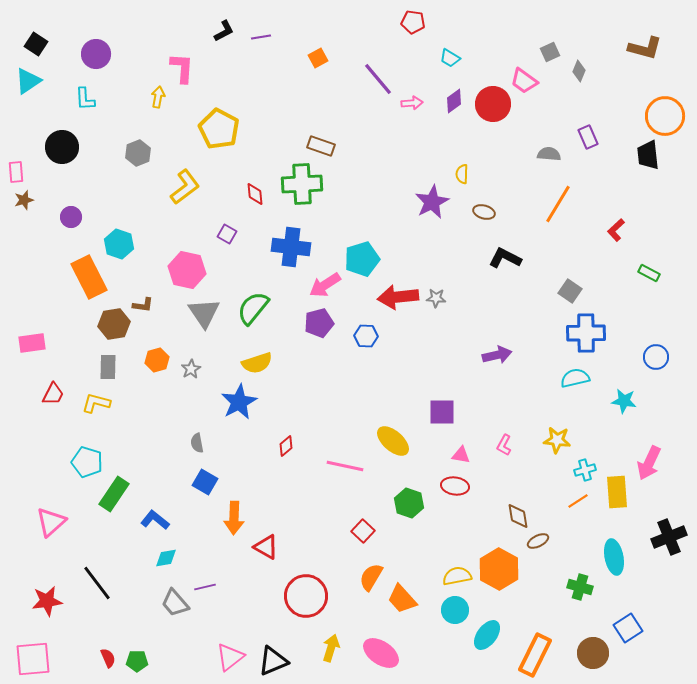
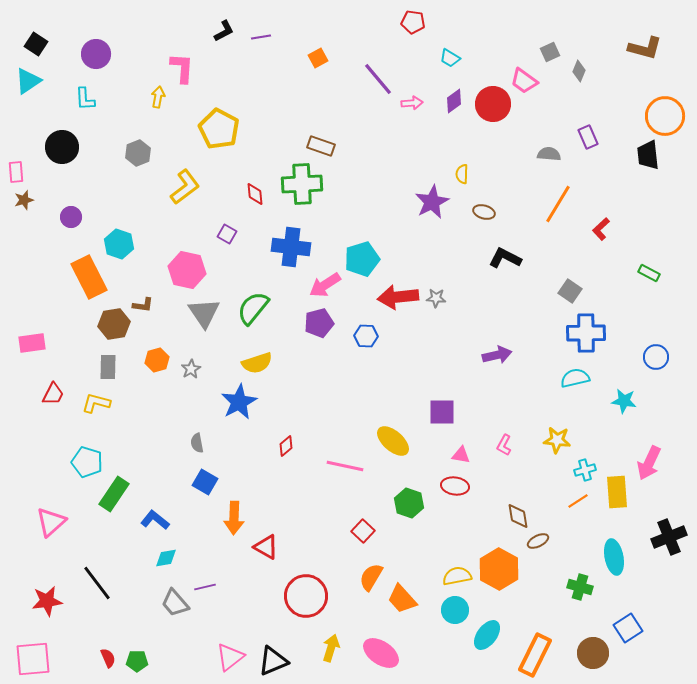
red L-shape at (616, 230): moved 15 px left, 1 px up
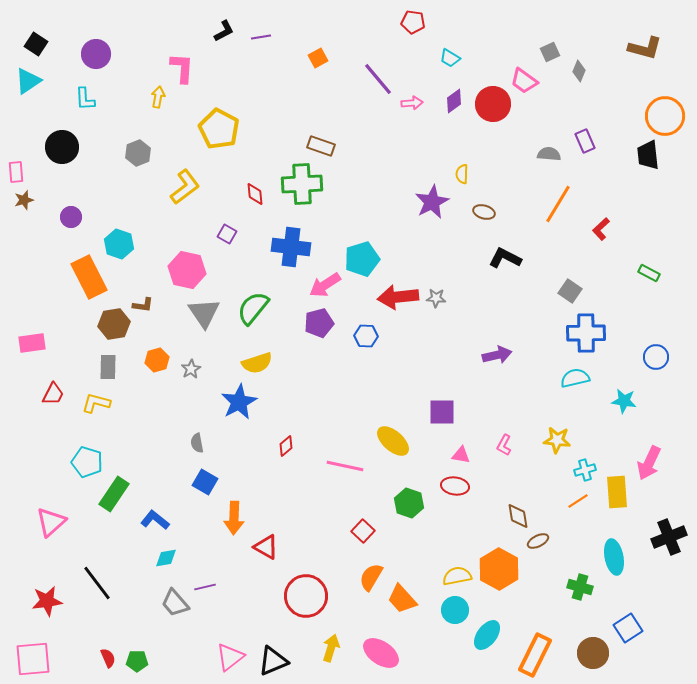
purple rectangle at (588, 137): moved 3 px left, 4 px down
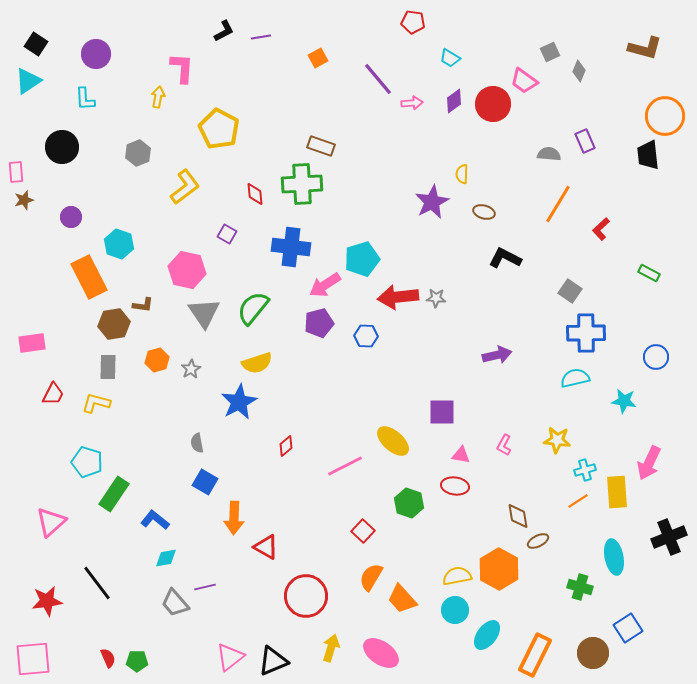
pink line at (345, 466): rotated 39 degrees counterclockwise
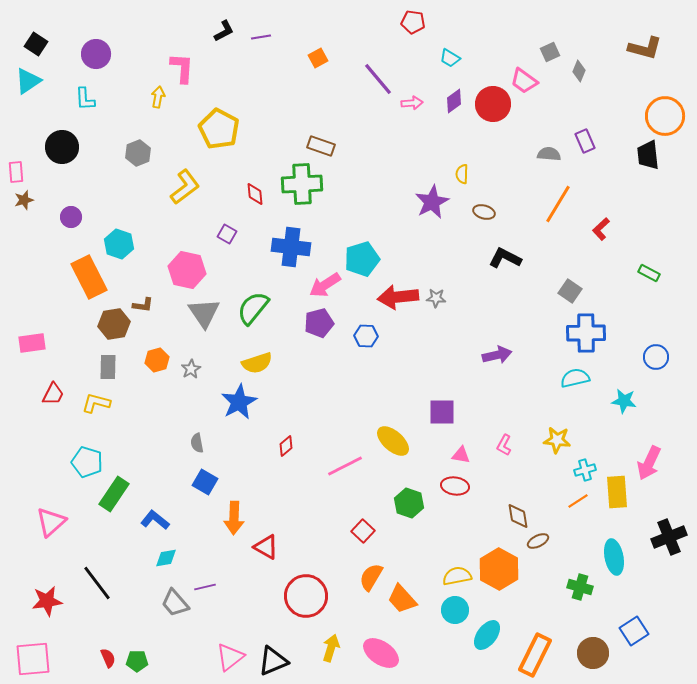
blue square at (628, 628): moved 6 px right, 3 px down
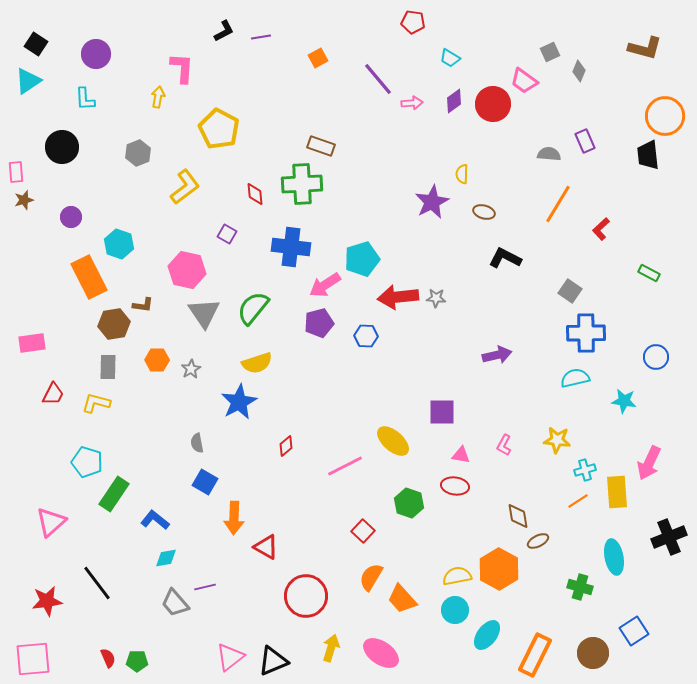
orange hexagon at (157, 360): rotated 15 degrees clockwise
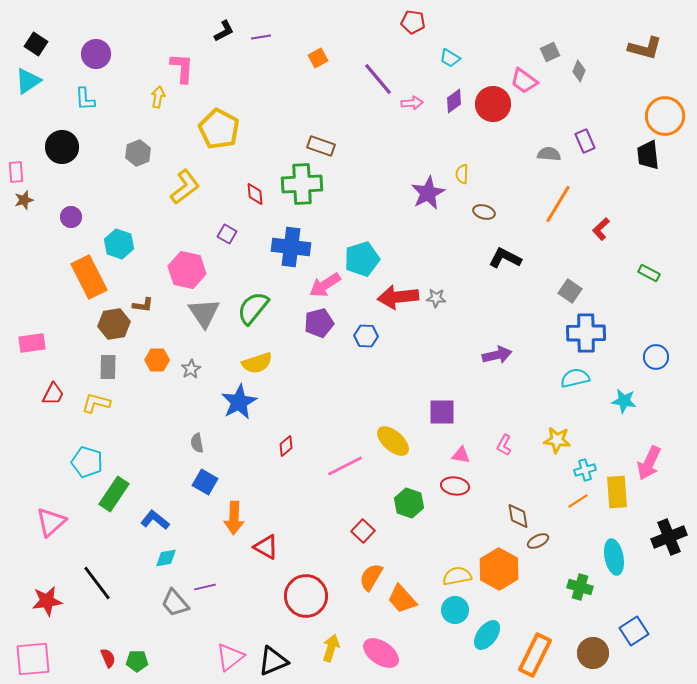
purple star at (432, 202): moved 4 px left, 9 px up
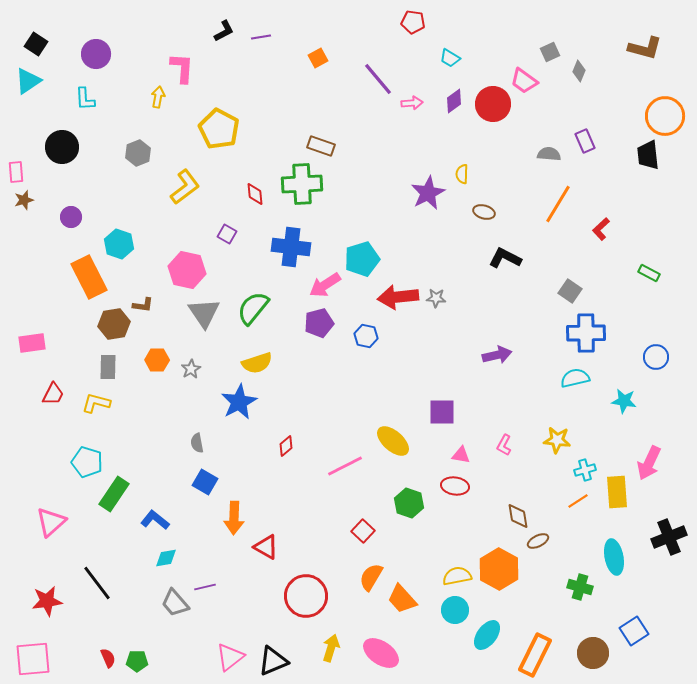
blue hexagon at (366, 336): rotated 10 degrees clockwise
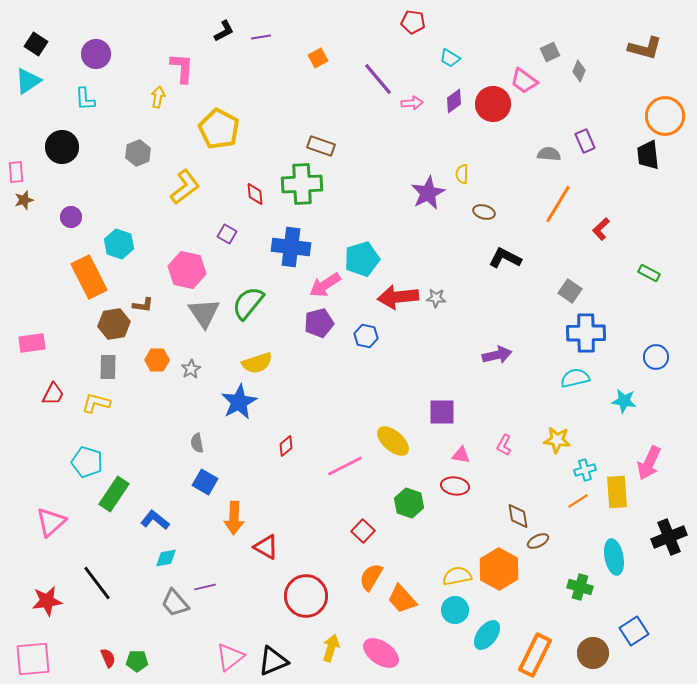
green semicircle at (253, 308): moved 5 px left, 5 px up
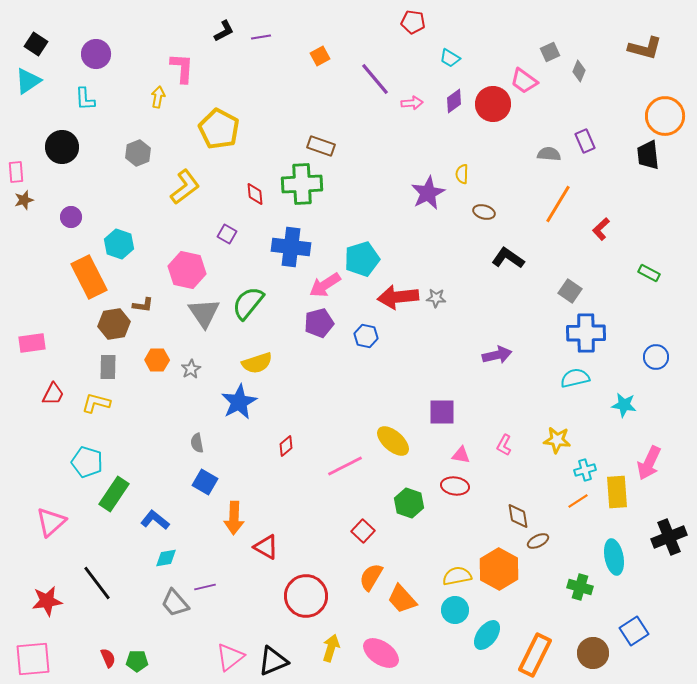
orange square at (318, 58): moved 2 px right, 2 px up
purple line at (378, 79): moved 3 px left
black L-shape at (505, 258): moved 3 px right; rotated 8 degrees clockwise
cyan star at (624, 401): moved 4 px down
